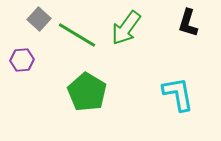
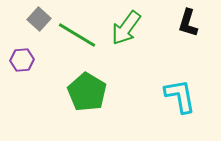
cyan L-shape: moved 2 px right, 2 px down
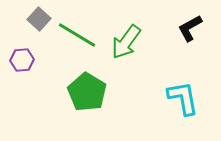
black L-shape: moved 2 px right, 5 px down; rotated 44 degrees clockwise
green arrow: moved 14 px down
cyan L-shape: moved 3 px right, 2 px down
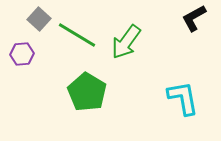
black L-shape: moved 4 px right, 10 px up
purple hexagon: moved 6 px up
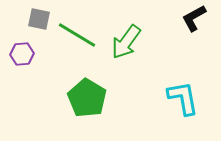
gray square: rotated 30 degrees counterclockwise
green pentagon: moved 6 px down
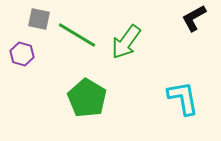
purple hexagon: rotated 20 degrees clockwise
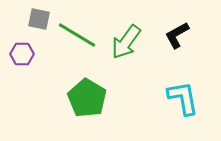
black L-shape: moved 17 px left, 17 px down
purple hexagon: rotated 15 degrees counterclockwise
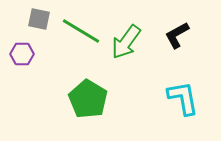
green line: moved 4 px right, 4 px up
green pentagon: moved 1 px right, 1 px down
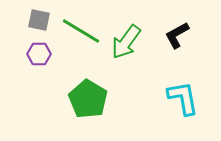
gray square: moved 1 px down
purple hexagon: moved 17 px right
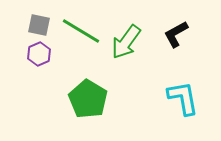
gray square: moved 5 px down
black L-shape: moved 1 px left, 1 px up
purple hexagon: rotated 25 degrees counterclockwise
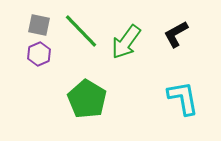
green line: rotated 15 degrees clockwise
green pentagon: moved 1 px left
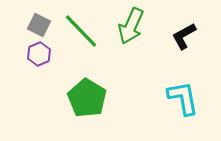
gray square: rotated 15 degrees clockwise
black L-shape: moved 8 px right, 2 px down
green arrow: moved 5 px right, 16 px up; rotated 12 degrees counterclockwise
green pentagon: moved 1 px up
